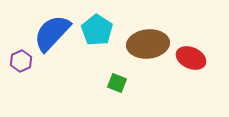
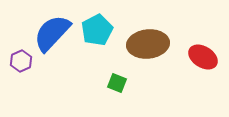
cyan pentagon: rotated 12 degrees clockwise
red ellipse: moved 12 px right, 1 px up; rotated 8 degrees clockwise
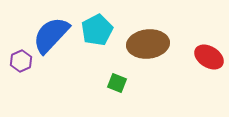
blue semicircle: moved 1 px left, 2 px down
red ellipse: moved 6 px right
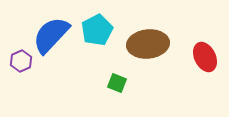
red ellipse: moved 4 px left; rotated 32 degrees clockwise
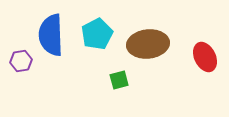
cyan pentagon: moved 4 px down
blue semicircle: rotated 45 degrees counterclockwise
purple hexagon: rotated 15 degrees clockwise
green square: moved 2 px right, 3 px up; rotated 36 degrees counterclockwise
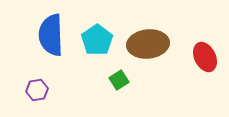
cyan pentagon: moved 6 px down; rotated 8 degrees counterclockwise
purple hexagon: moved 16 px right, 29 px down
green square: rotated 18 degrees counterclockwise
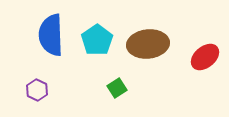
red ellipse: rotated 76 degrees clockwise
green square: moved 2 px left, 8 px down
purple hexagon: rotated 25 degrees counterclockwise
